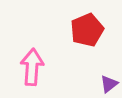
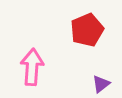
purple triangle: moved 8 px left
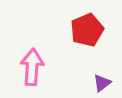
purple triangle: moved 1 px right, 1 px up
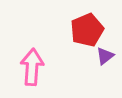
purple triangle: moved 3 px right, 27 px up
